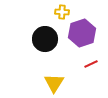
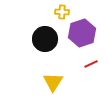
yellow triangle: moved 1 px left, 1 px up
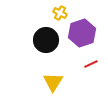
yellow cross: moved 2 px left, 1 px down; rotated 24 degrees clockwise
black circle: moved 1 px right, 1 px down
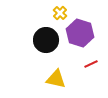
yellow cross: rotated 16 degrees clockwise
purple hexagon: moved 2 px left; rotated 24 degrees counterclockwise
yellow triangle: moved 3 px right, 3 px up; rotated 50 degrees counterclockwise
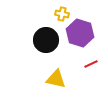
yellow cross: moved 2 px right, 1 px down; rotated 32 degrees counterclockwise
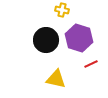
yellow cross: moved 4 px up
purple hexagon: moved 1 px left, 5 px down
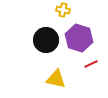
yellow cross: moved 1 px right
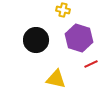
black circle: moved 10 px left
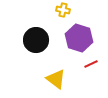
yellow triangle: rotated 25 degrees clockwise
